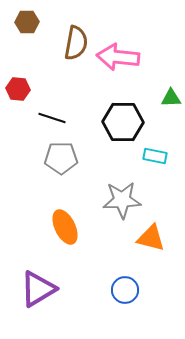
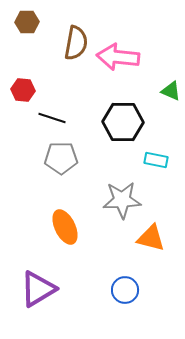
red hexagon: moved 5 px right, 1 px down
green triangle: moved 7 px up; rotated 25 degrees clockwise
cyan rectangle: moved 1 px right, 4 px down
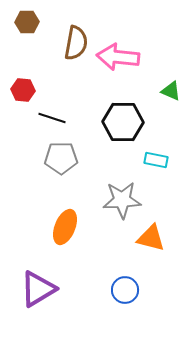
orange ellipse: rotated 48 degrees clockwise
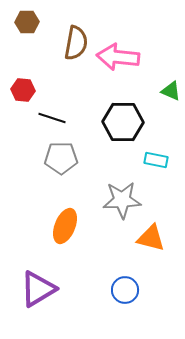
orange ellipse: moved 1 px up
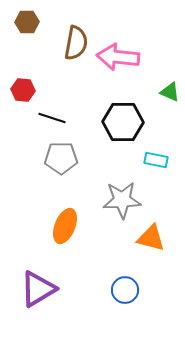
green triangle: moved 1 px left, 1 px down
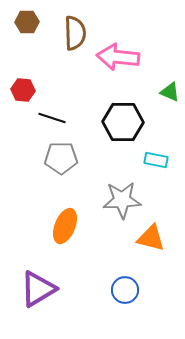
brown semicircle: moved 1 px left, 10 px up; rotated 12 degrees counterclockwise
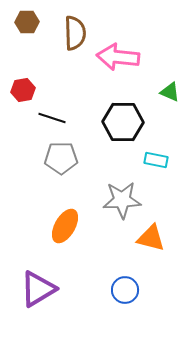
red hexagon: rotated 15 degrees counterclockwise
orange ellipse: rotated 8 degrees clockwise
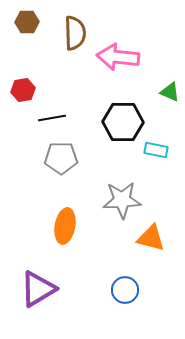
black line: rotated 28 degrees counterclockwise
cyan rectangle: moved 10 px up
orange ellipse: rotated 20 degrees counterclockwise
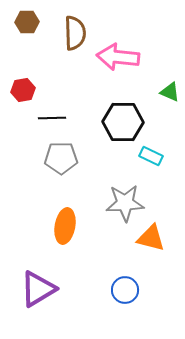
black line: rotated 8 degrees clockwise
cyan rectangle: moved 5 px left, 6 px down; rotated 15 degrees clockwise
gray star: moved 3 px right, 3 px down
